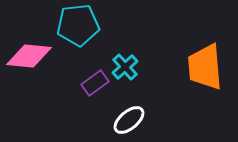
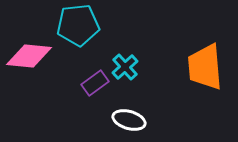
white ellipse: rotated 56 degrees clockwise
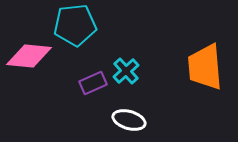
cyan pentagon: moved 3 px left
cyan cross: moved 1 px right, 4 px down
purple rectangle: moved 2 px left; rotated 12 degrees clockwise
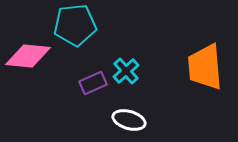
pink diamond: moved 1 px left
